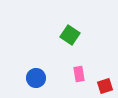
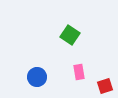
pink rectangle: moved 2 px up
blue circle: moved 1 px right, 1 px up
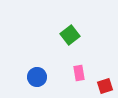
green square: rotated 18 degrees clockwise
pink rectangle: moved 1 px down
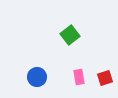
pink rectangle: moved 4 px down
red square: moved 8 px up
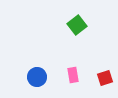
green square: moved 7 px right, 10 px up
pink rectangle: moved 6 px left, 2 px up
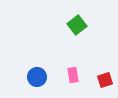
red square: moved 2 px down
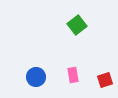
blue circle: moved 1 px left
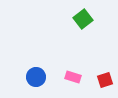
green square: moved 6 px right, 6 px up
pink rectangle: moved 2 px down; rotated 63 degrees counterclockwise
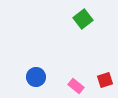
pink rectangle: moved 3 px right, 9 px down; rotated 21 degrees clockwise
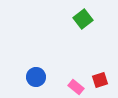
red square: moved 5 px left
pink rectangle: moved 1 px down
